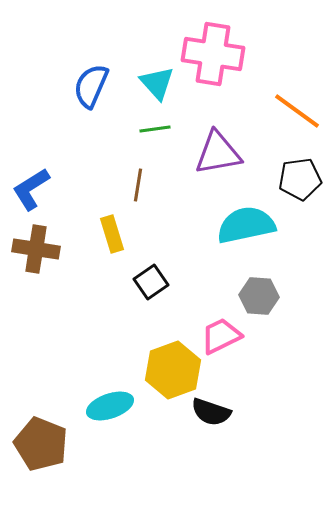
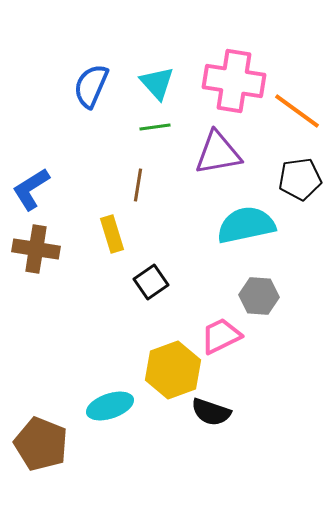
pink cross: moved 21 px right, 27 px down
green line: moved 2 px up
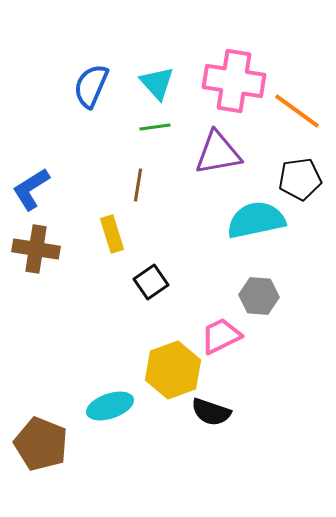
cyan semicircle: moved 10 px right, 5 px up
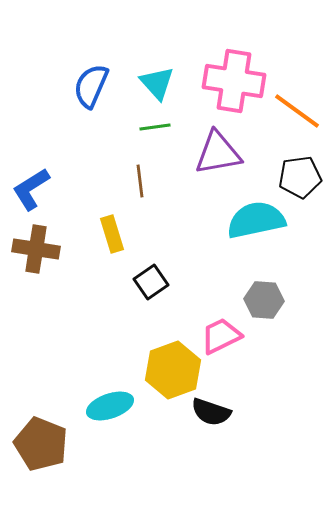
black pentagon: moved 2 px up
brown line: moved 2 px right, 4 px up; rotated 16 degrees counterclockwise
gray hexagon: moved 5 px right, 4 px down
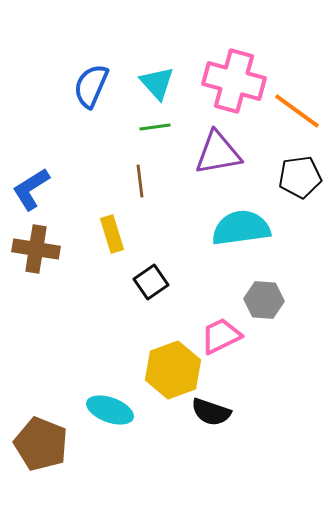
pink cross: rotated 6 degrees clockwise
cyan semicircle: moved 15 px left, 8 px down; rotated 4 degrees clockwise
cyan ellipse: moved 4 px down; rotated 39 degrees clockwise
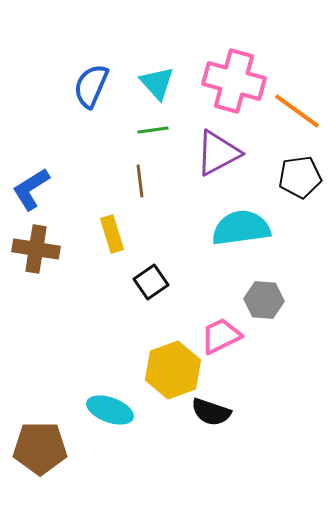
green line: moved 2 px left, 3 px down
purple triangle: rotated 18 degrees counterclockwise
brown pentagon: moved 1 px left, 4 px down; rotated 22 degrees counterclockwise
